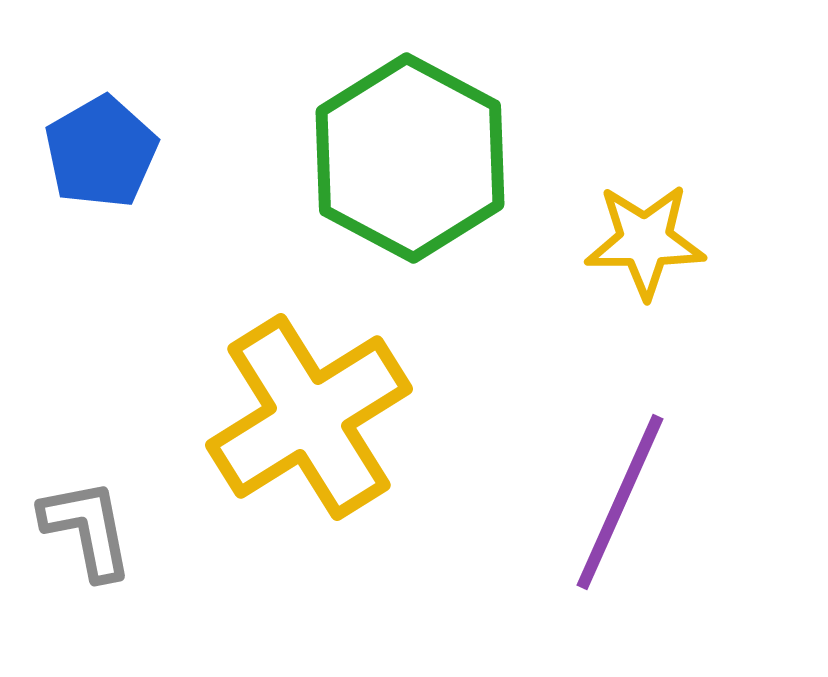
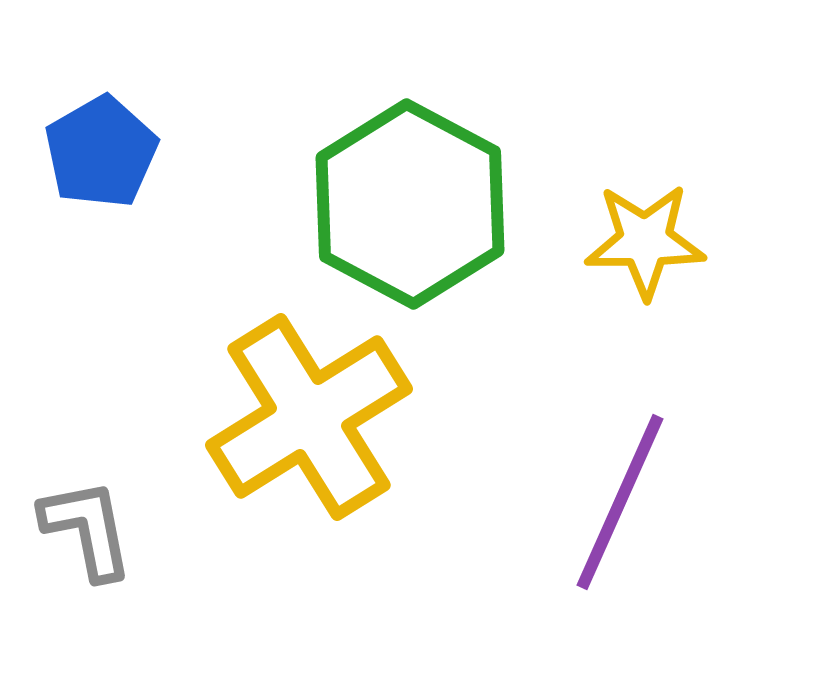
green hexagon: moved 46 px down
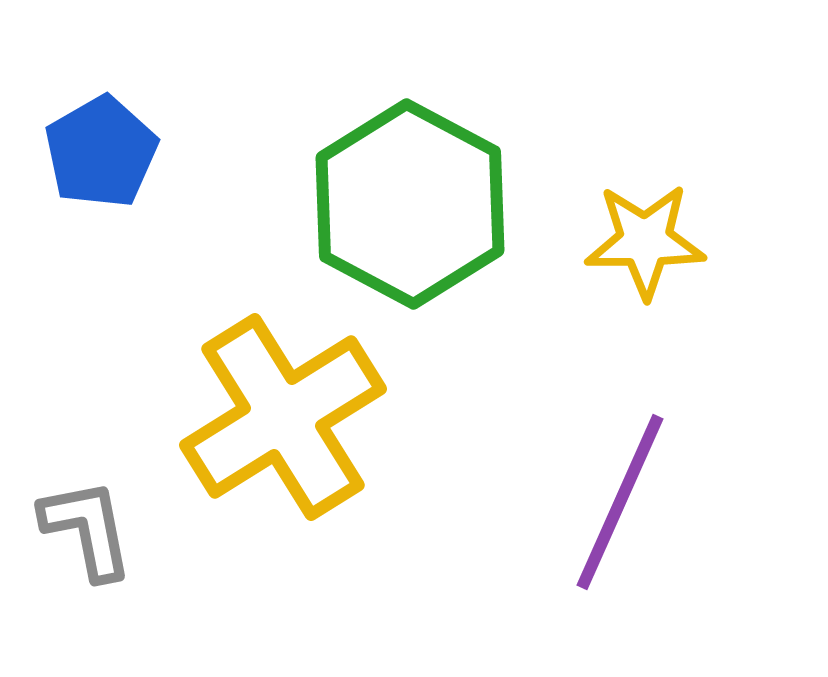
yellow cross: moved 26 px left
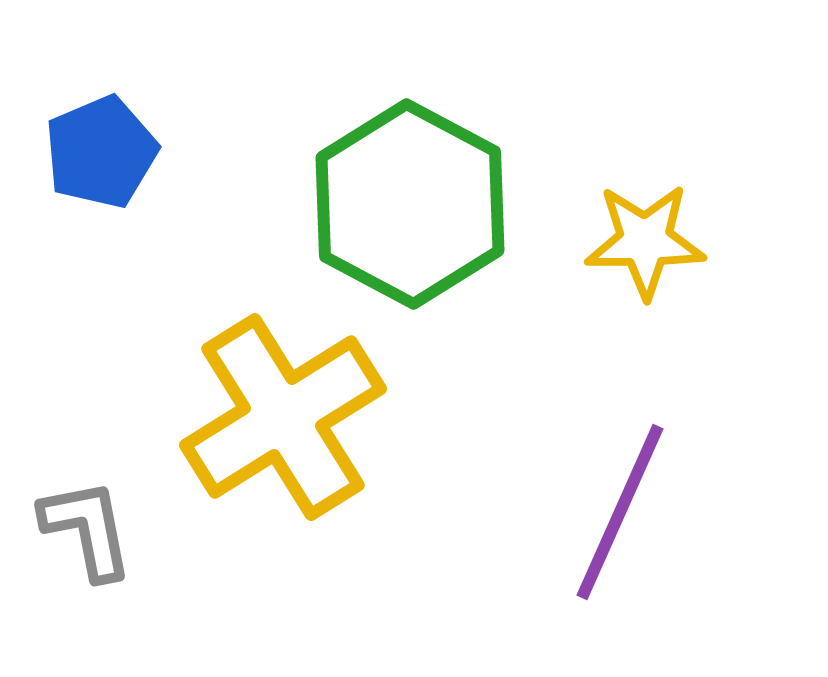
blue pentagon: rotated 7 degrees clockwise
purple line: moved 10 px down
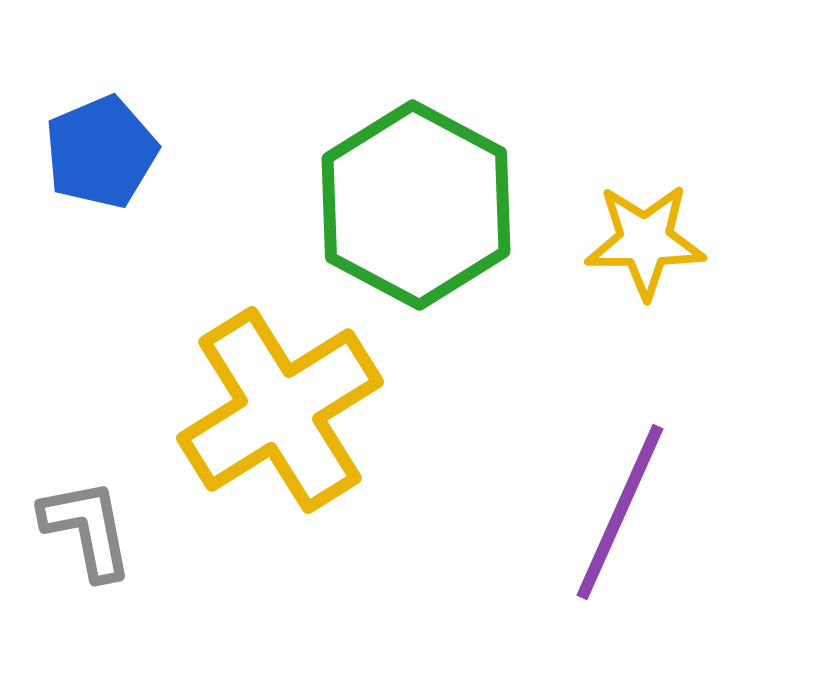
green hexagon: moved 6 px right, 1 px down
yellow cross: moved 3 px left, 7 px up
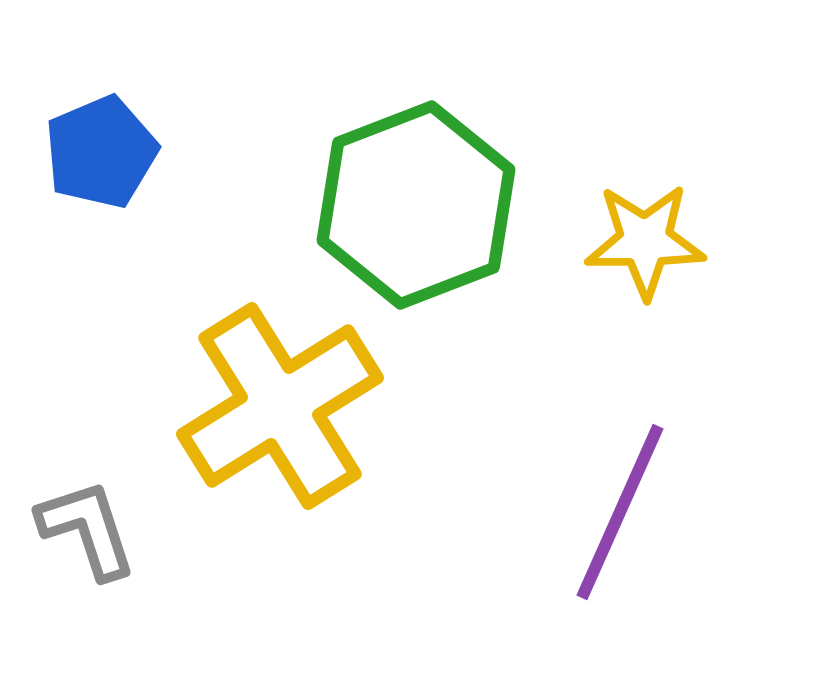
green hexagon: rotated 11 degrees clockwise
yellow cross: moved 4 px up
gray L-shape: rotated 7 degrees counterclockwise
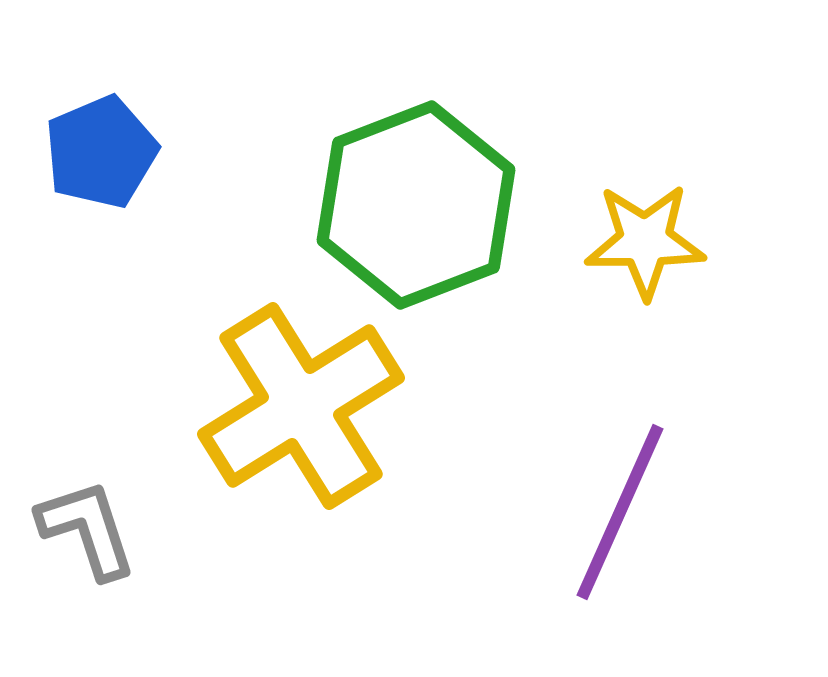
yellow cross: moved 21 px right
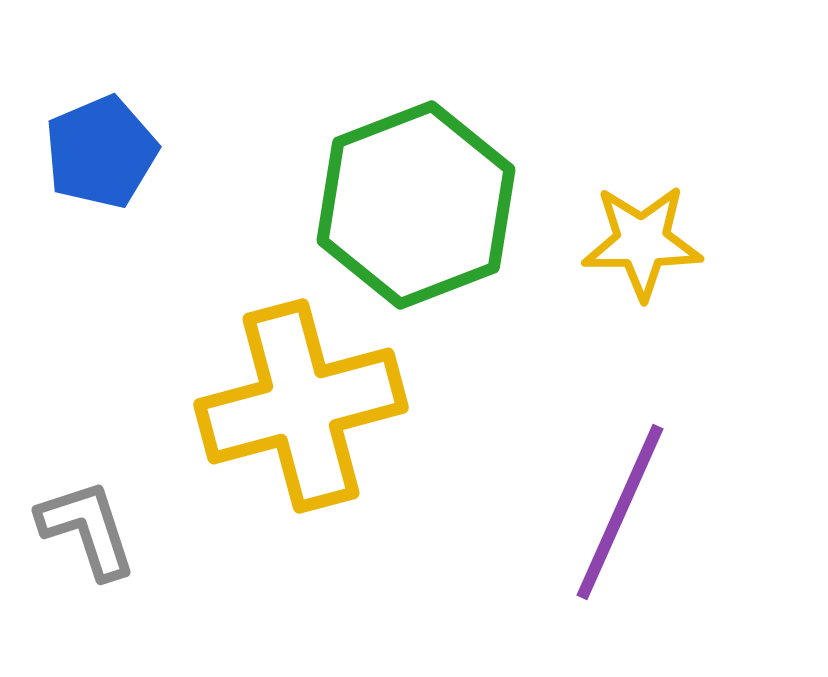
yellow star: moved 3 px left, 1 px down
yellow cross: rotated 17 degrees clockwise
